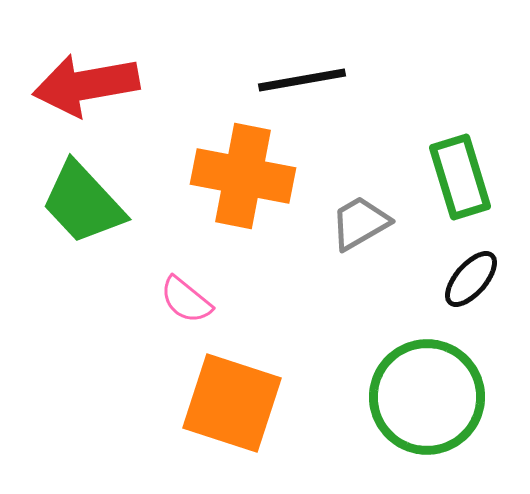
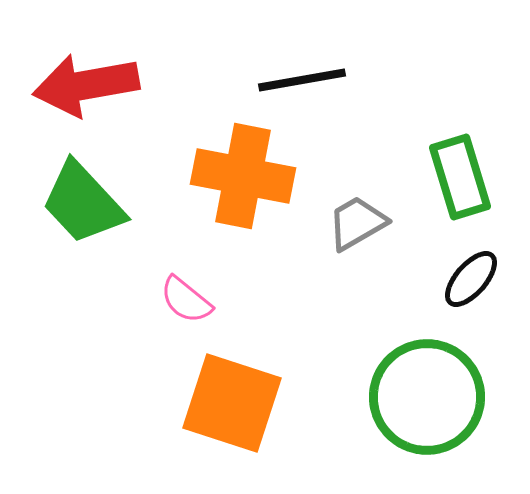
gray trapezoid: moved 3 px left
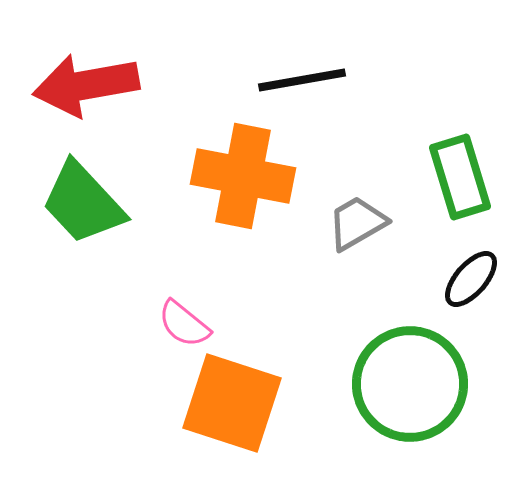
pink semicircle: moved 2 px left, 24 px down
green circle: moved 17 px left, 13 px up
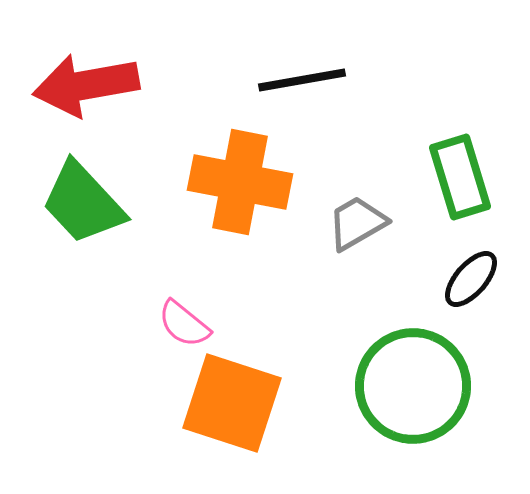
orange cross: moved 3 px left, 6 px down
green circle: moved 3 px right, 2 px down
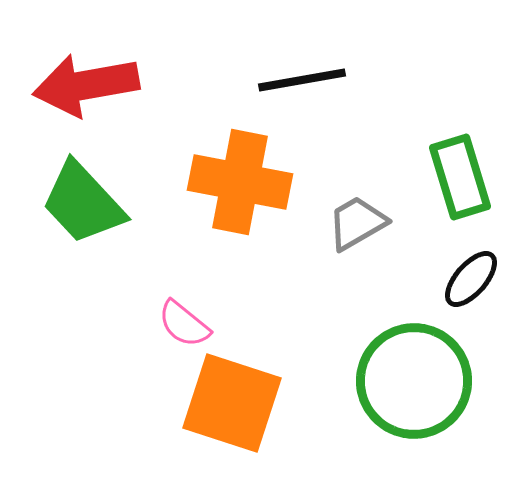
green circle: moved 1 px right, 5 px up
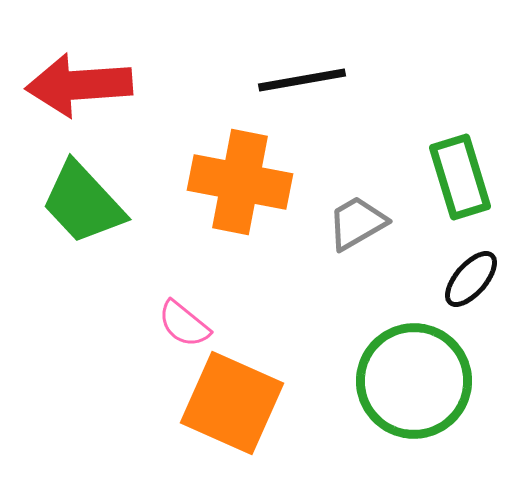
red arrow: moved 7 px left; rotated 6 degrees clockwise
orange square: rotated 6 degrees clockwise
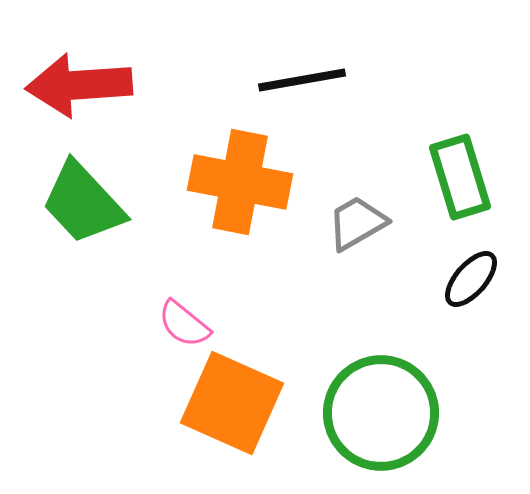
green circle: moved 33 px left, 32 px down
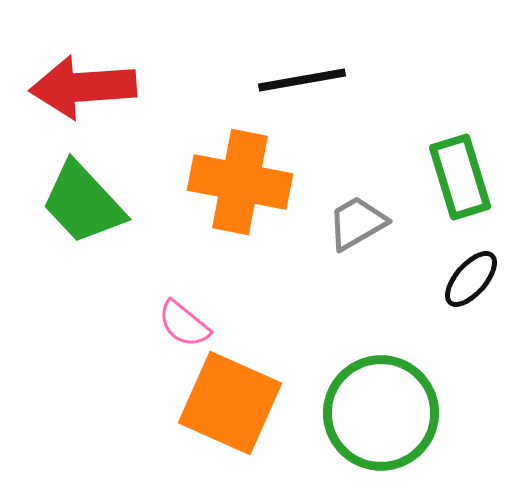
red arrow: moved 4 px right, 2 px down
orange square: moved 2 px left
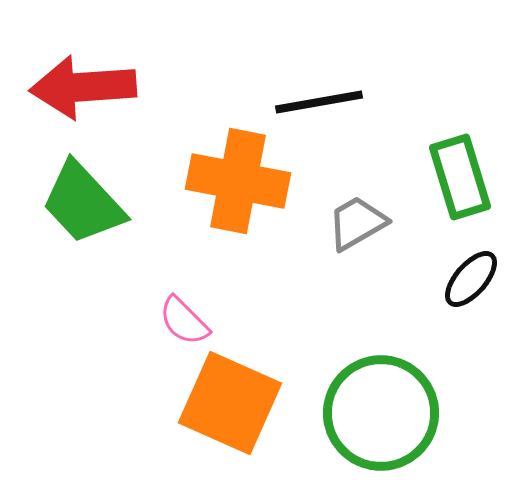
black line: moved 17 px right, 22 px down
orange cross: moved 2 px left, 1 px up
pink semicircle: moved 3 px up; rotated 6 degrees clockwise
